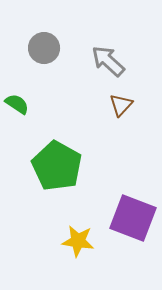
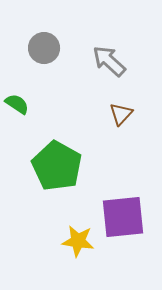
gray arrow: moved 1 px right
brown triangle: moved 9 px down
purple square: moved 10 px left, 1 px up; rotated 27 degrees counterclockwise
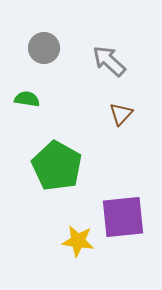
green semicircle: moved 10 px right, 5 px up; rotated 25 degrees counterclockwise
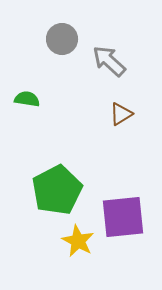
gray circle: moved 18 px right, 9 px up
brown triangle: rotated 15 degrees clockwise
green pentagon: moved 24 px down; rotated 15 degrees clockwise
yellow star: rotated 20 degrees clockwise
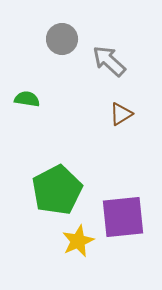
yellow star: rotated 20 degrees clockwise
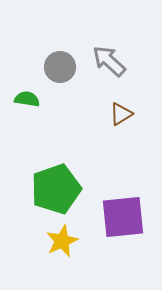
gray circle: moved 2 px left, 28 px down
green pentagon: moved 1 px left, 1 px up; rotated 9 degrees clockwise
yellow star: moved 16 px left
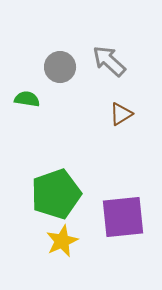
green pentagon: moved 5 px down
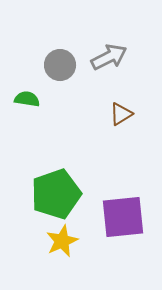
gray arrow: moved 4 px up; rotated 111 degrees clockwise
gray circle: moved 2 px up
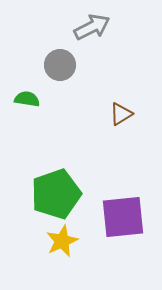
gray arrow: moved 17 px left, 30 px up
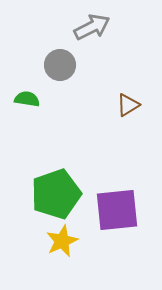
brown triangle: moved 7 px right, 9 px up
purple square: moved 6 px left, 7 px up
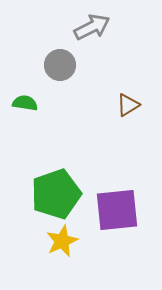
green semicircle: moved 2 px left, 4 px down
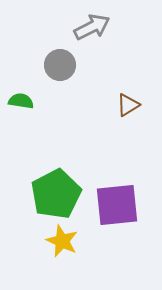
green semicircle: moved 4 px left, 2 px up
green pentagon: rotated 9 degrees counterclockwise
purple square: moved 5 px up
yellow star: rotated 24 degrees counterclockwise
